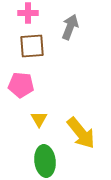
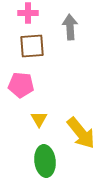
gray arrow: rotated 25 degrees counterclockwise
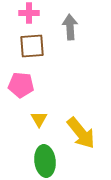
pink cross: moved 1 px right
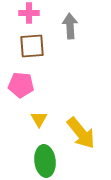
gray arrow: moved 1 px up
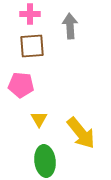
pink cross: moved 1 px right, 1 px down
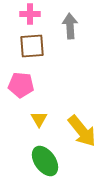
yellow arrow: moved 1 px right, 2 px up
green ellipse: rotated 28 degrees counterclockwise
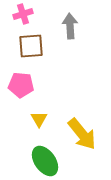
pink cross: moved 7 px left; rotated 18 degrees counterclockwise
brown square: moved 1 px left
yellow arrow: moved 3 px down
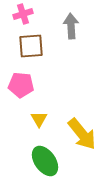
gray arrow: moved 1 px right
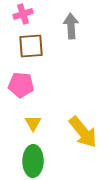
yellow triangle: moved 6 px left, 4 px down
yellow arrow: moved 1 px right, 2 px up
green ellipse: moved 12 px left; rotated 36 degrees clockwise
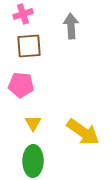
brown square: moved 2 px left
yellow arrow: rotated 16 degrees counterclockwise
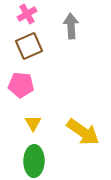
pink cross: moved 4 px right; rotated 12 degrees counterclockwise
brown square: rotated 20 degrees counterclockwise
green ellipse: moved 1 px right
